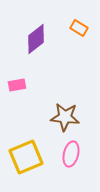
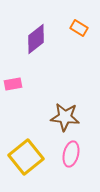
pink rectangle: moved 4 px left, 1 px up
yellow square: rotated 16 degrees counterclockwise
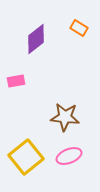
pink rectangle: moved 3 px right, 3 px up
pink ellipse: moved 2 px left, 2 px down; rotated 55 degrees clockwise
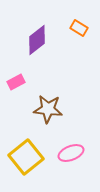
purple diamond: moved 1 px right, 1 px down
pink rectangle: moved 1 px down; rotated 18 degrees counterclockwise
brown star: moved 17 px left, 8 px up
pink ellipse: moved 2 px right, 3 px up
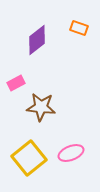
orange rectangle: rotated 12 degrees counterclockwise
pink rectangle: moved 1 px down
brown star: moved 7 px left, 2 px up
yellow square: moved 3 px right, 1 px down
